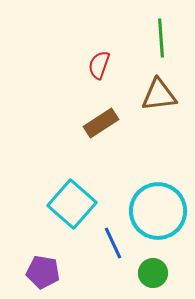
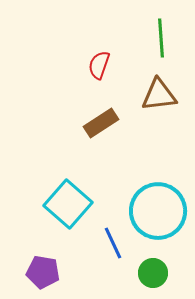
cyan square: moved 4 px left
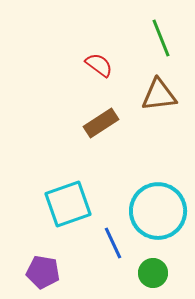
green line: rotated 18 degrees counterclockwise
red semicircle: rotated 108 degrees clockwise
cyan square: rotated 30 degrees clockwise
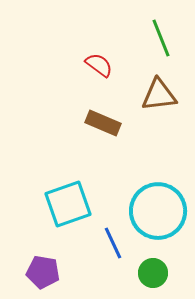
brown rectangle: moved 2 px right; rotated 56 degrees clockwise
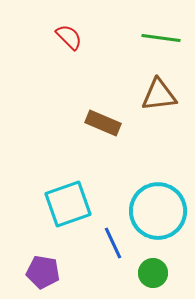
green line: rotated 60 degrees counterclockwise
red semicircle: moved 30 px left, 28 px up; rotated 8 degrees clockwise
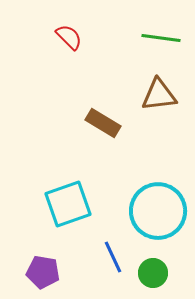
brown rectangle: rotated 8 degrees clockwise
blue line: moved 14 px down
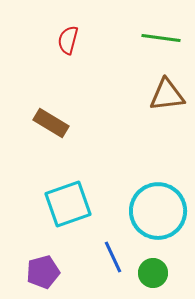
red semicircle: moved 1 px left, 3 px down; rotated 120 degrees counterclockwise
brown triangle: moved 8 px right
brown rectangle: moved 52 px left
purple pentagon: rotated 24 degrees counterclockwise
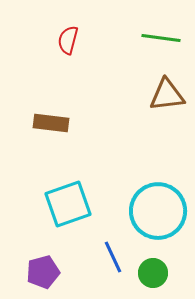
brown rectangle: rotated 24 degrees counterclockwise
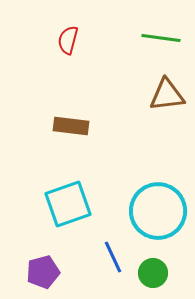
brown rectangle: moved 20 px right, 3 px down
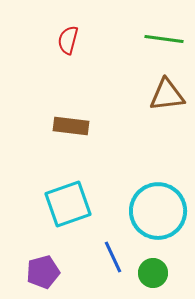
green line: moved 3 px right, 1 px down
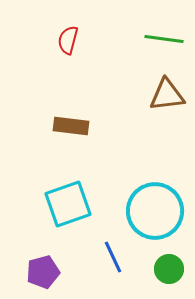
cyan circle: moved 3 px left
green circle: moved 16 px right, 4 px up
